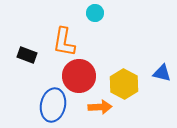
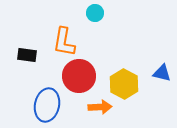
black rectangle: rotated 12 degrees counterclockwise
blue ellipse: moved 6 px left
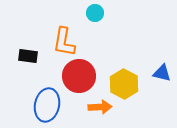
black rectangle: moved 1 px right, 1 px down
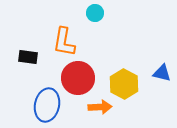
black rectangle: moved 1 px down
red circle: moved 1 px left, 2 px down
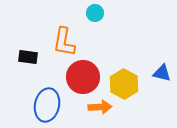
red circle: moved 5 px right, 1 px up
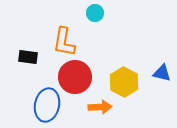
red circle: moved 8 px left
yellow hexagon: moved 2 px up
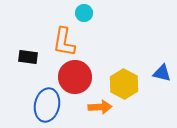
cyan circle: moved 11 px left
yellow hexagon: moved 2 px down
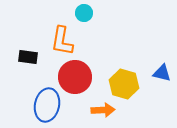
orange L-shape: moved 2 px left, 1 px up
yellow hexagon: rotated 12 degrees counterclockwise
orange arrow: moved 3 px right, 3 px down
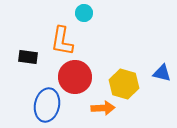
orange arrow: moved 2 px up
